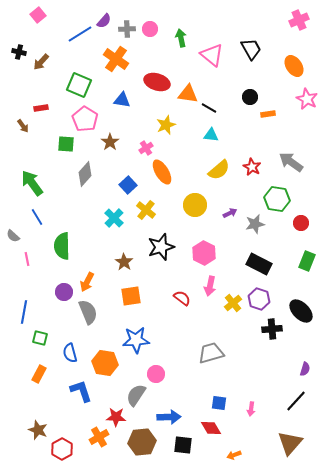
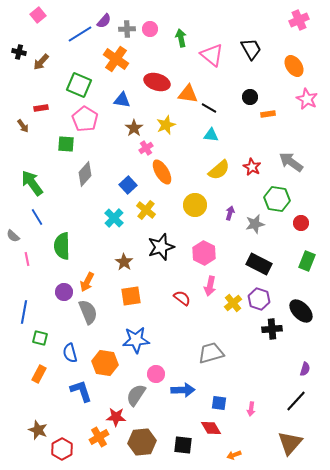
brown star at (110, 142): moved 24 px right, 14 px up
purple arrow at (230, 213): rotated 48 degrees counterclockwise
blue arrow at (169, 417): moved 14 px right, 27 px up
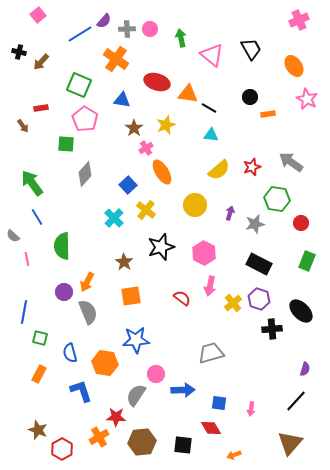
red star at (252, 167): rotated 24 degrees clockwise
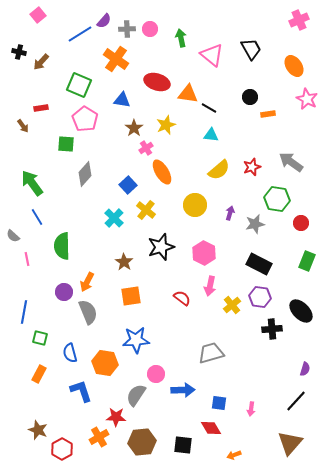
purple hexagon at (259, 299): moved 1 px right, 2 px up; rotated 10 degrees counterclockwise
yellow cross at (233, 303): moved 1 px left, 2 px down
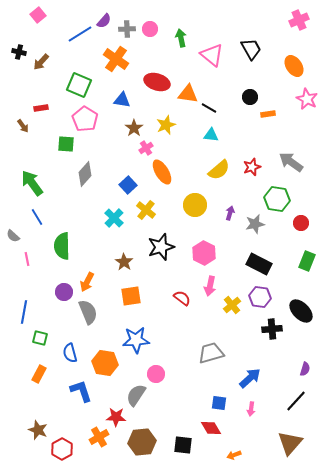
blue arrow at (183, 390): moved 67 px right, 12 px up; rotated 40 degrees counterclockwise
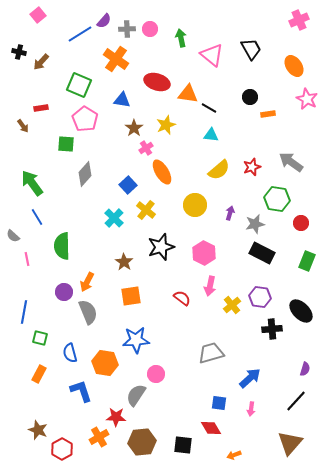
black rectangle at (259, 264): moved 3 px right, 11 px up
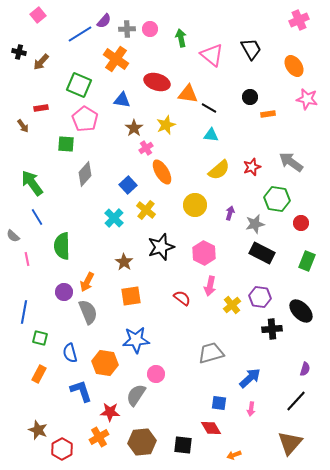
pink star at (307, 99): rotated 15 degrees counterclockwise
red star at (116, 417): moved 6 px left, 5 px up
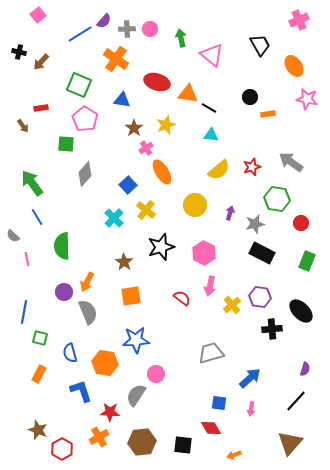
black trapezoid at (251, 49): moved 9 px right, 4 px up
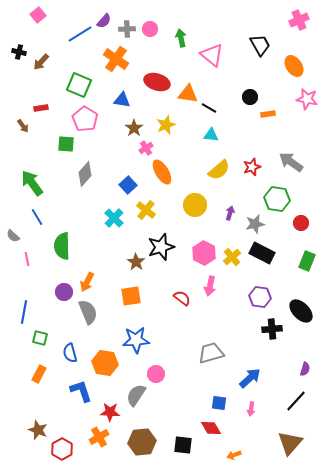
brown star at (124, 262): moved 12 px right
yellow cross at (232, 305): moved 48 px up
